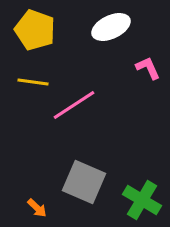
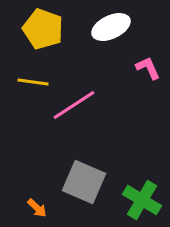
yellow pentagon: moved 8 px right, 1 px up
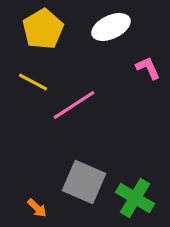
yellow pentagon: rotated 21 degrees clockwise
yellow line: rotated 20 degrees clockwise
green cross: moved 7 px left, 2 px up
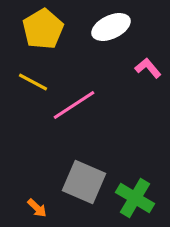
pink L-shape: rotated 16 degrees counterclockwise
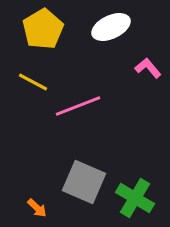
pink line: moved 4 px right, 1 px down; rotated 12 degrees clockwise
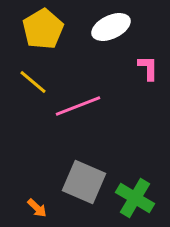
pink L-shape: rotated 40 degrees clockwise
yellow line: rotated 12 degrees clockwise
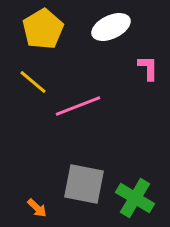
gray square: moved 2 px down; rotated 12 degrees counterclockwise
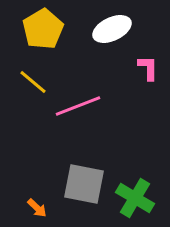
white ellipse: moved 1 px right, 2 px down
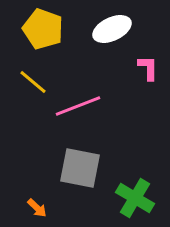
yellow pentagon: rotated 21 degrees counterclockwise
gray square: moved 4 px left, 16 px up
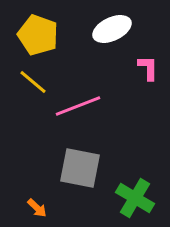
yellow pentagon: moved 5 px left, 6 px down
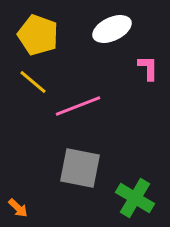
orange arrow: moved 19 px left
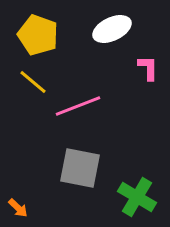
green cross: moved 2 px right, 1 px up
